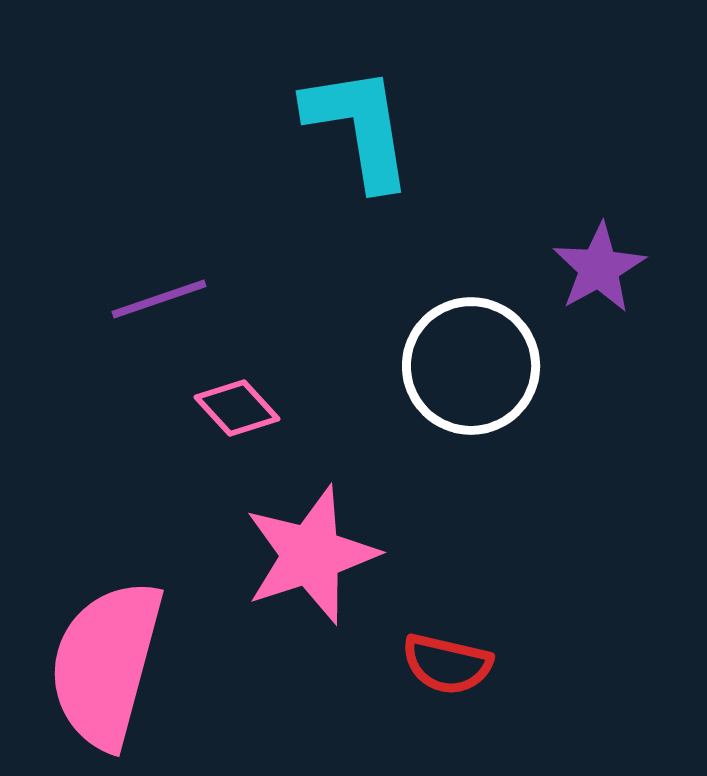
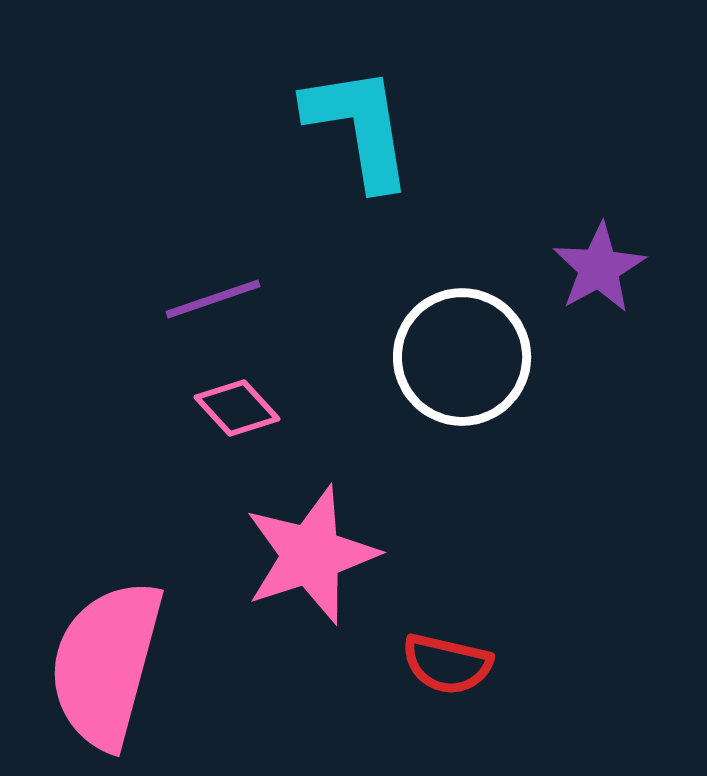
purple line: moved 54 px right
white circle: moved 9 px left, 9 px up
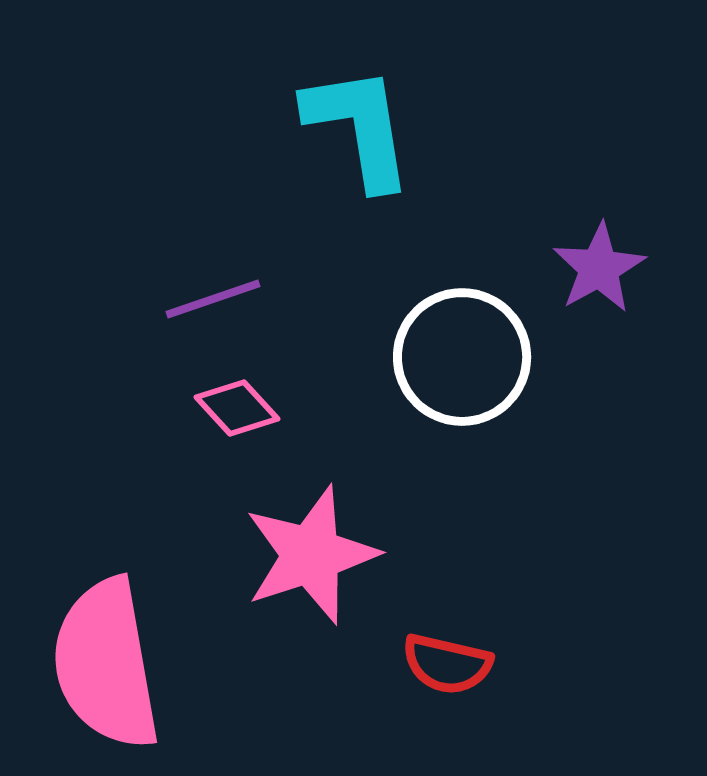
pink semicircle: rotated 25 degrees counterclockwise
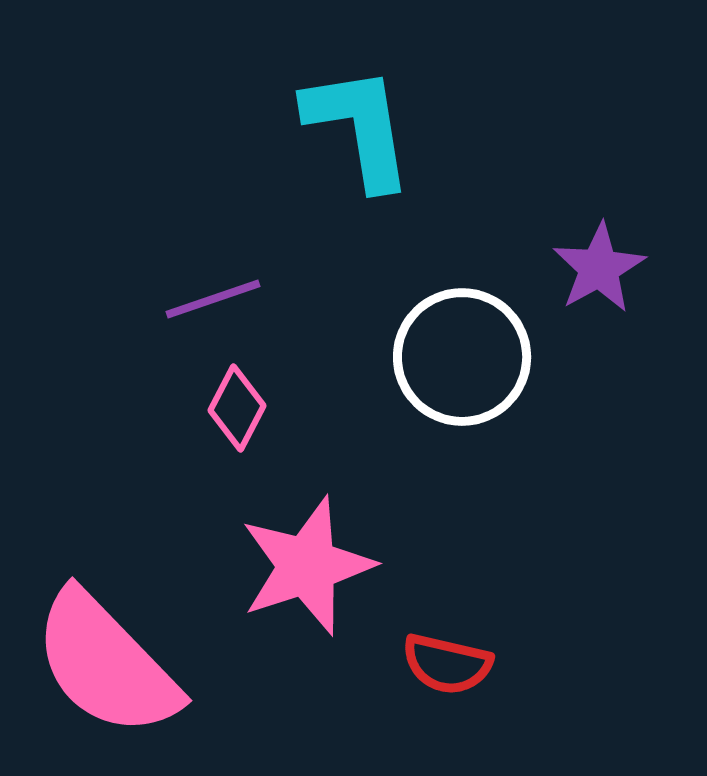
pink diamond: rotated 70 degrees clockwise
pink star: moved 4 px left, 11 px down
pink semicircle: rotated 34 degrees counterclockwise
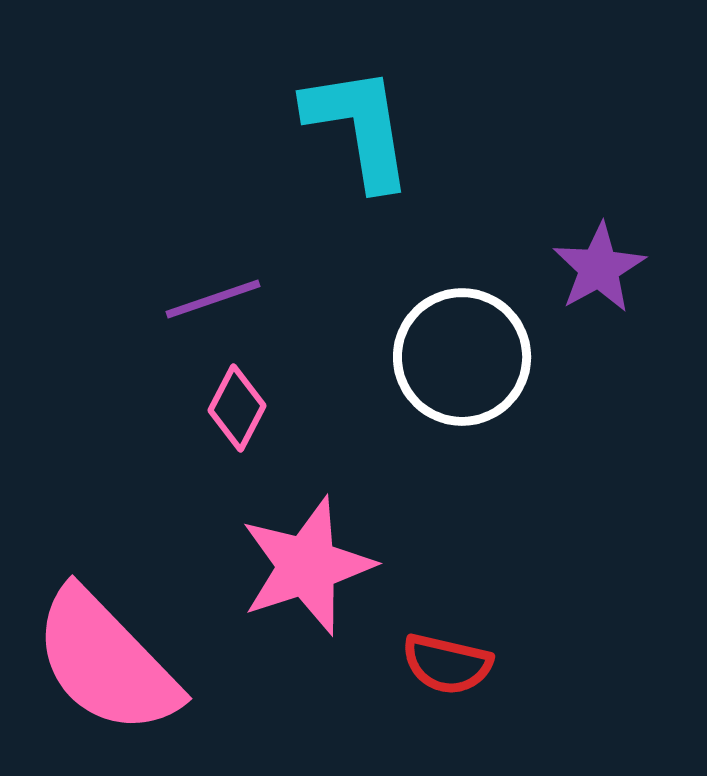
pink semicircle: moved 2 px up
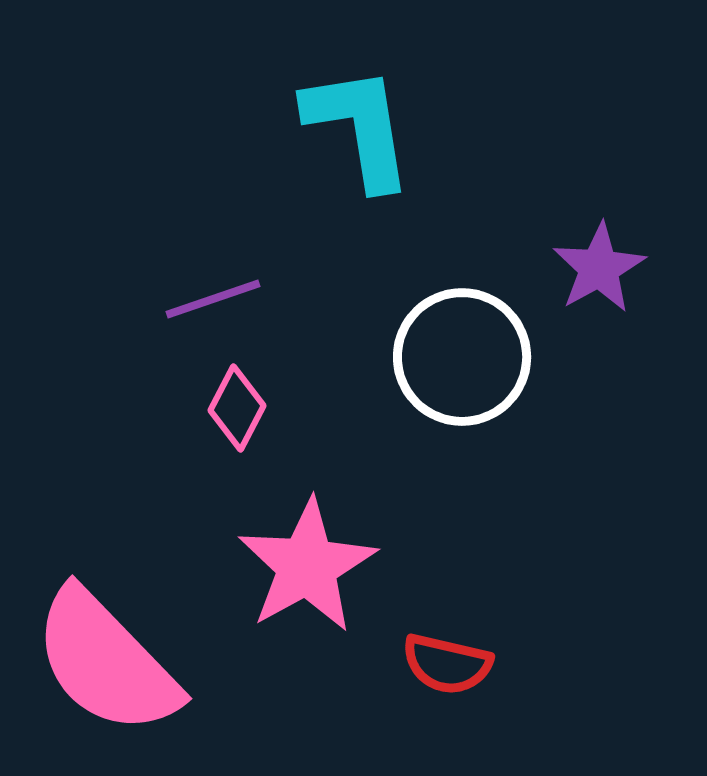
pink star: rotated 11 degrees counterclockwise
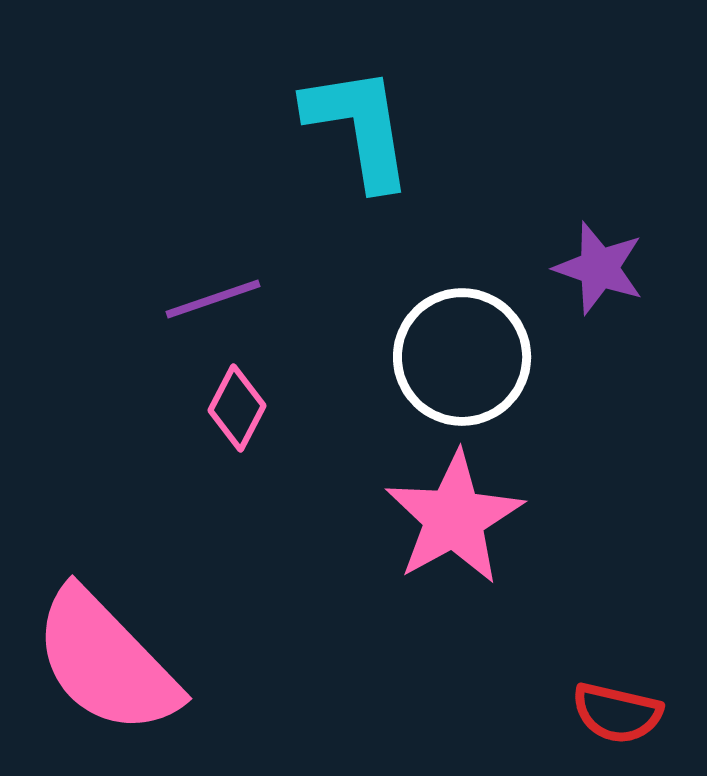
purple star: rotated 24 degrees counterclockwise
pink star: moved 147 px right, 48 px up
red semicircle: moved 170 px right, 49 px down
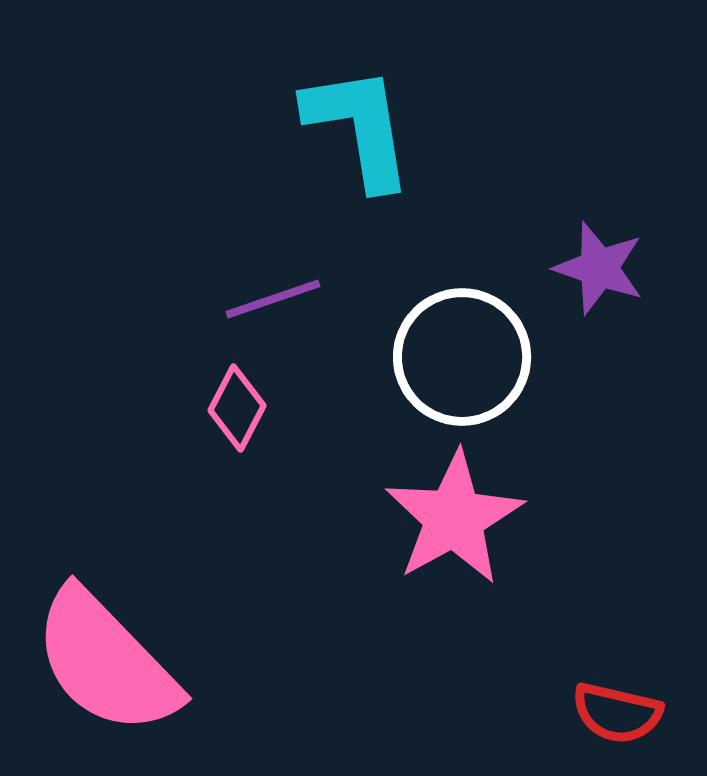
purple line: moved 60 px right
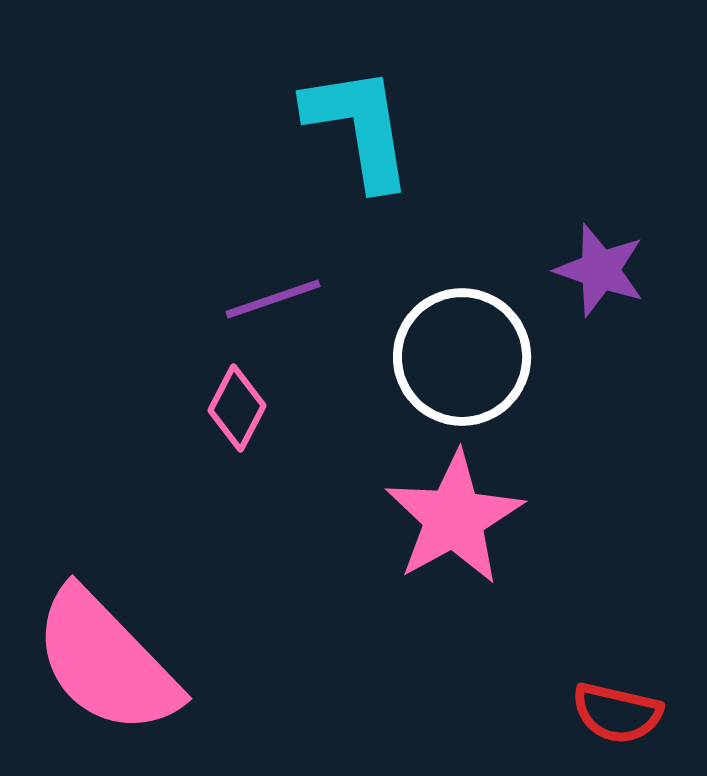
purple star: moved 1 px right, 2 px down
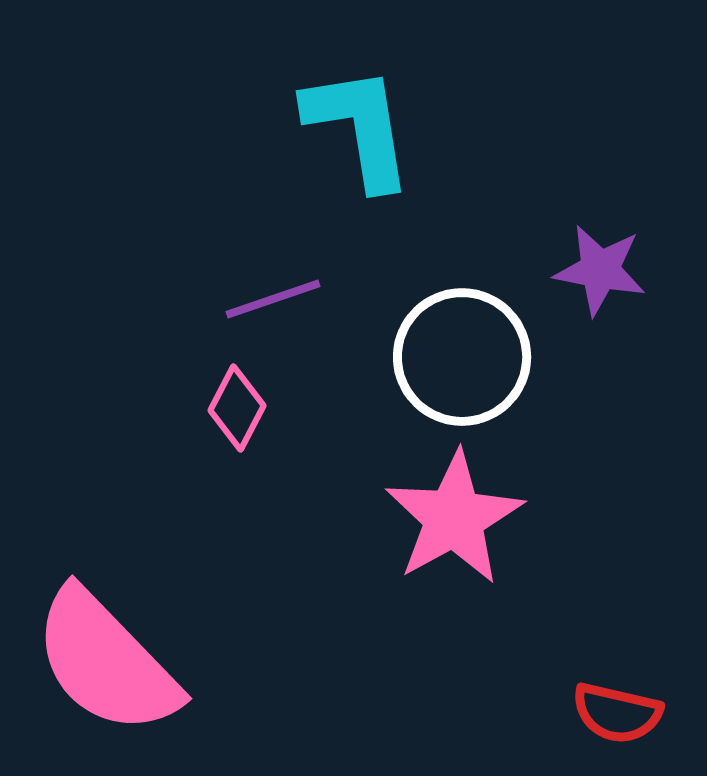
purple star: rotated 8 degrees counterclockwise
